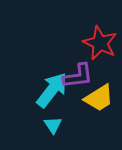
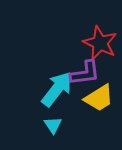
purple L-shape: moved 7 px right, 3 px up
cyan arrow: moved 5 px right, 1 px up
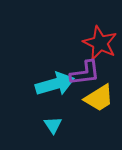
cyan arrow: moved 2 px left, 5 px up; rotated 36 degrees clockwise
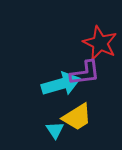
cyan arrow: moved 6 px right
yellow trapezoid: moved 22 px left, 19 px down
cyan triangle: moved 2 px right, 5 px down
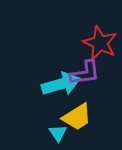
cyan triangle: moved 3 px right, 3 px down
